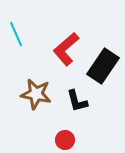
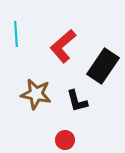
cyan line: rotated 20 degrees clockwise
red L-shape: moved 3 px left, 3 px up
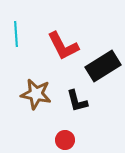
red L-shape: rotated 76 degrees counterclockwise
black rectangle: rotated 24 degrees clockwise
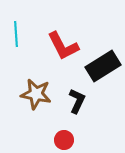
black L-shape: rotated 140 degrees counterclockwise
red circle: moved 1 px left
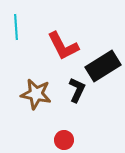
cyan line: moved 7 px up
black L-shape: moved 11 px up
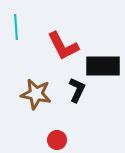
black rectangle: rotated 32 degrees clockwise
red circle: moved 7 px left
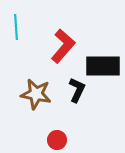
red L-shape: rotated 112 degrees counterclockwise
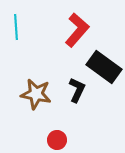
red L-shape: moved 14 px right, 16 px up
black rectangle: moved 1 px right, 1 px down; rotated 36 degrees clockwise
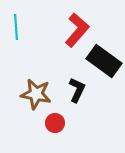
black rectangle: moved 6 px up
red circle: moved 2 px left, 17 px up
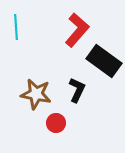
red circle: moved 1 px right
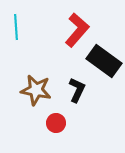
brown star: moved 4 px up
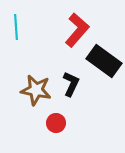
black L-shape: moved 6 px left, 6 px up
